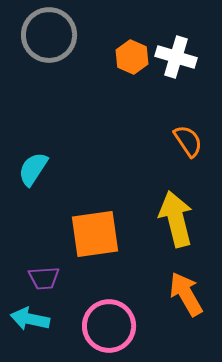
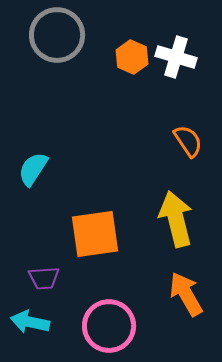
gray circle: moved 8 px right
cyan arrow: moved 3 px down
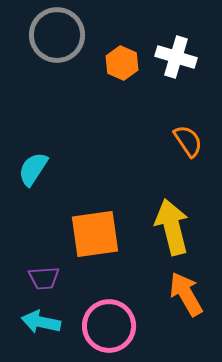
orange hexagon: moved 10 px left, 6 px down
yellow arrow: moved 4 px left, 8 px down
cyan arrow: moved 11 px right
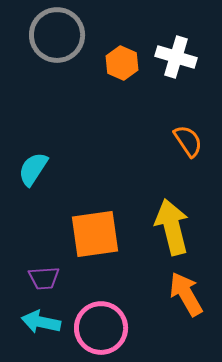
pink circle: moved 8 px left, 2 px down
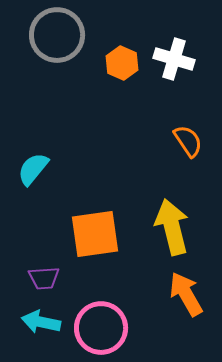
white cross: moved 2 px left, 2 px down
cyan semicircle: rotated 6 degrees clockwise
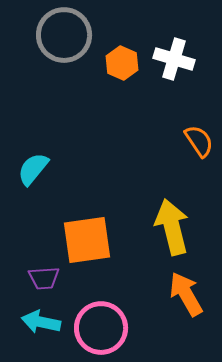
gray circle: moved 7 px right
orange semicircle: moved 11 px right
orange square: moved 8 px left, 6 px down
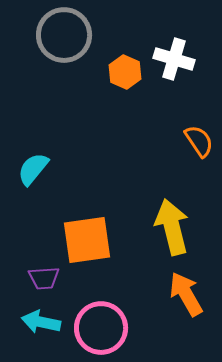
orange hexagon: moved 3 px right, 9 px down
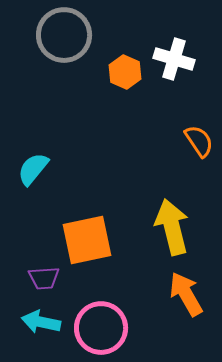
orange square: rotated 4 degrees counterclockwise
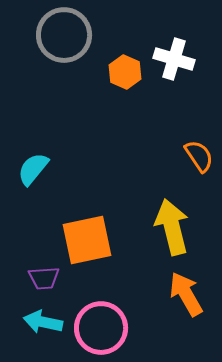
orange semicircle: moved 15 px down
cyan arrow: moved 2 px right
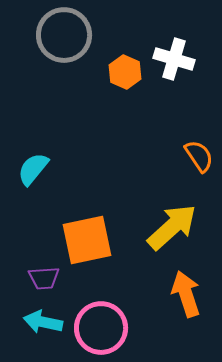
yellow arrow: rotated 62 degrees clockwise
orange arrow: rotated 12 degrees clockwise
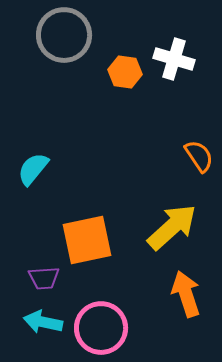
orange hexagon: rotated 16 degrees counterclockwise
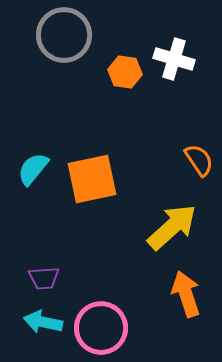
orange semicircle: moved 4 px down
orange square: moved 5 px right, 61 px up
